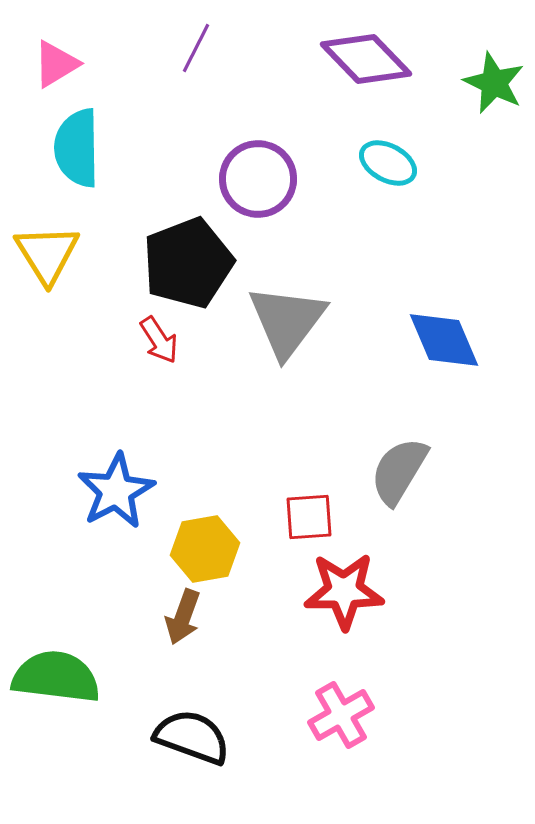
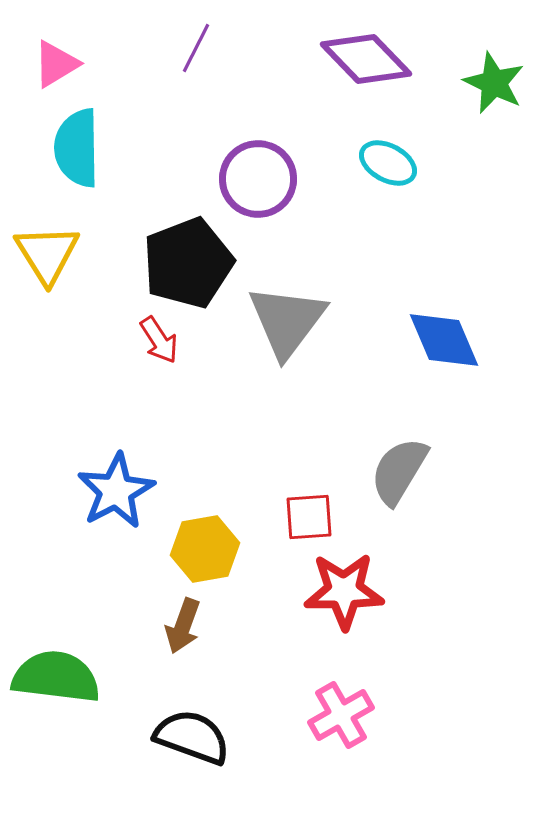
brown arrow: moved 9 px down
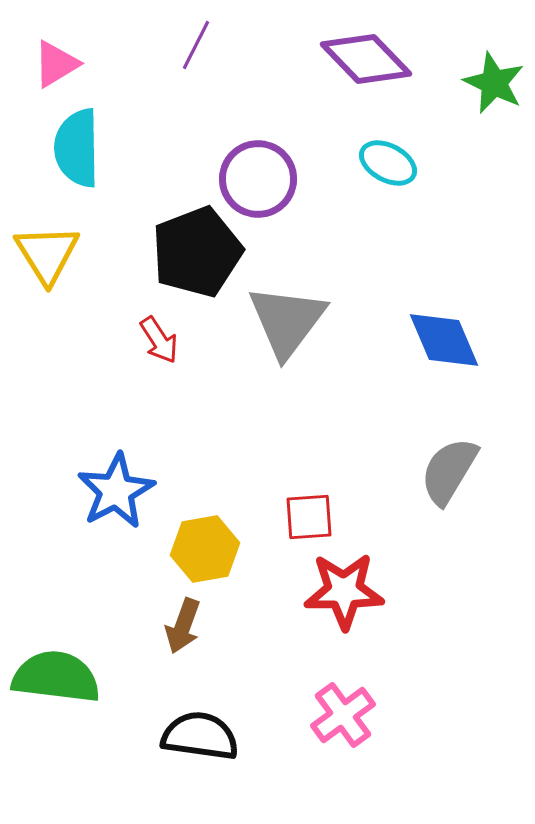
purple line: moved 3 px up
black pentagon: moved 9 px right, 11 px up
gray semicircle: moved 50 px right
pink cross: moved 2 px right; rotated 6 degrees counterclockwise
black semicircle: moved 8 px right, 1 px up; rotated 12 degrees counterclockwise
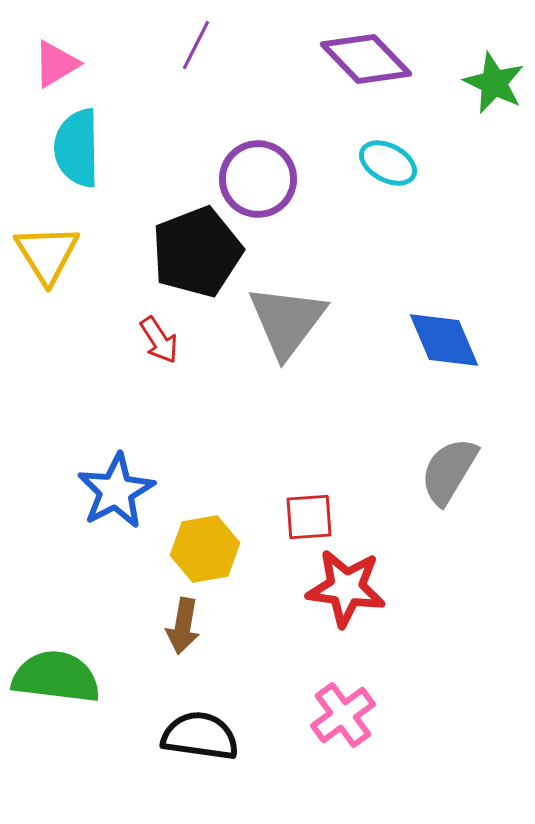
red star: moved 2 px right, 3 px up; rotated 8 degrees clockwise
brown arrow: rotated 10 degrees counterclockwise
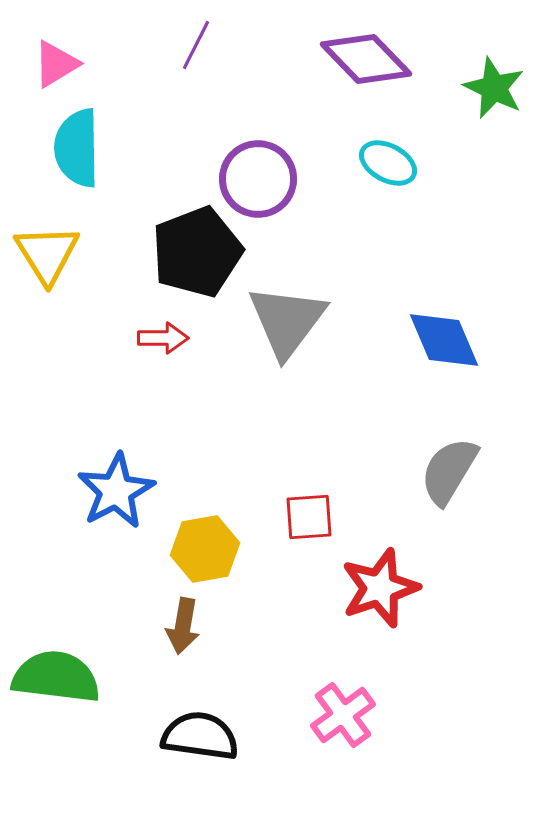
green star: moved 5 px down
red arrow: moved 4 px right, 2 px up; rotated 57 degrees counterclockwise
red star: moved 34 px right; rotated 26 degrees counterclockwise
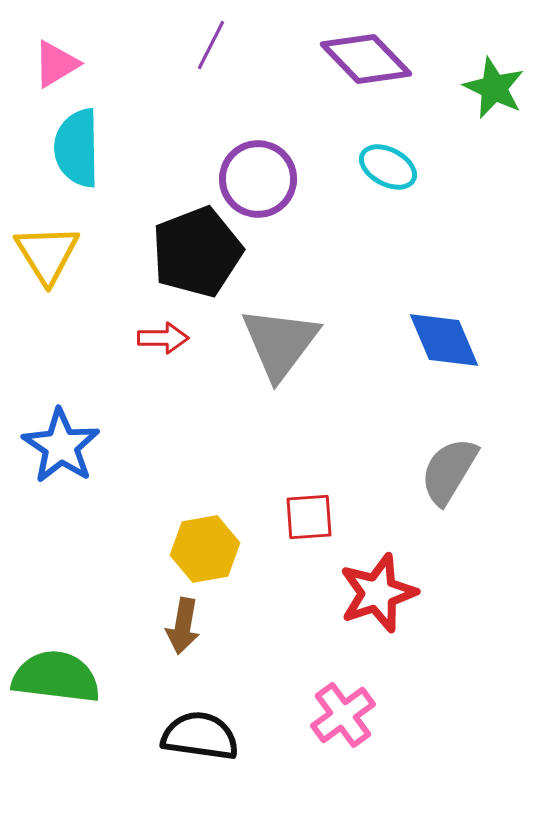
purple line: moved 15 px right
cyan ellipse: moved 4 px down
gray triangle: moved 7 px left, 22 px down
blue star: moved 55 px left, 45 px up; rotated 10 degrees counterclockwise
red star: moved 2 px left, 5 px down
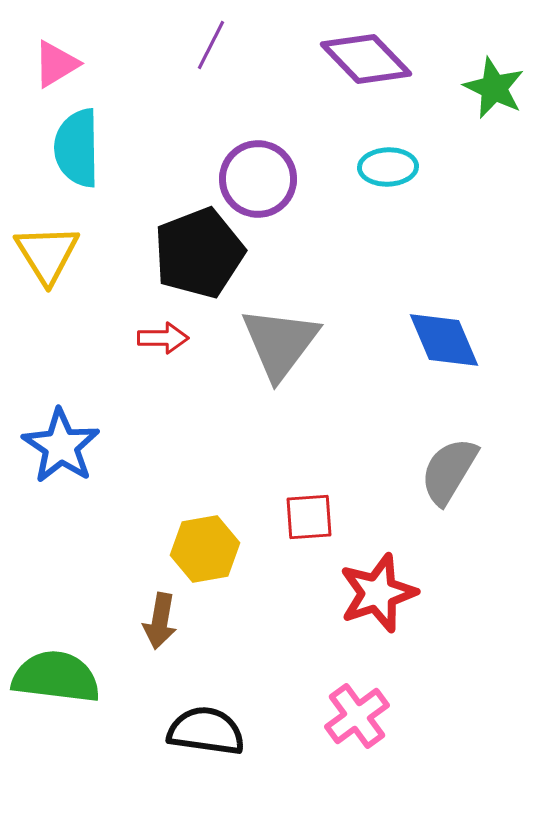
cyan ellipse: rotated 30 degrees counterclockwise
black pentagon: moved 2 px right, 1 px down
brown arrow: moved 23 px left, 5 px up
pink cross: moved 14 px right, 1 px down
black semicircle: moved 6 px right, 5 px up
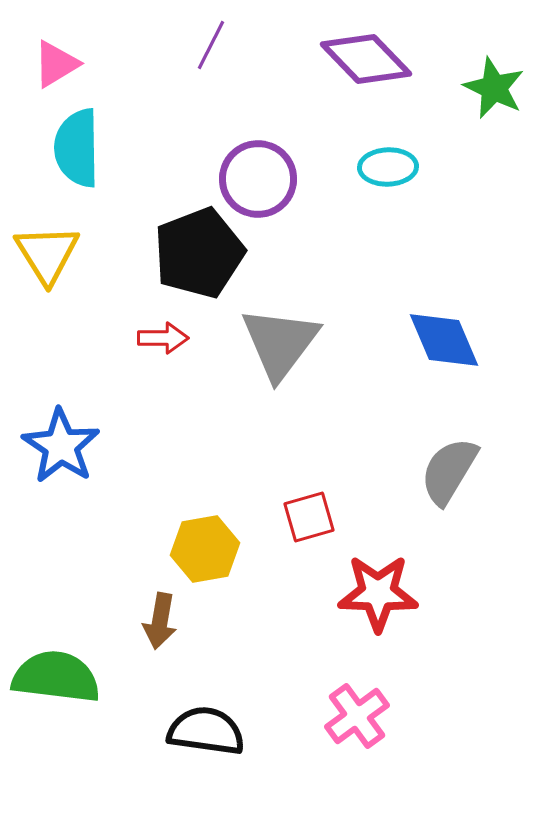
red square: rotated 12 degrees counterclockwise
red star: rotated 20 degrees clockwise
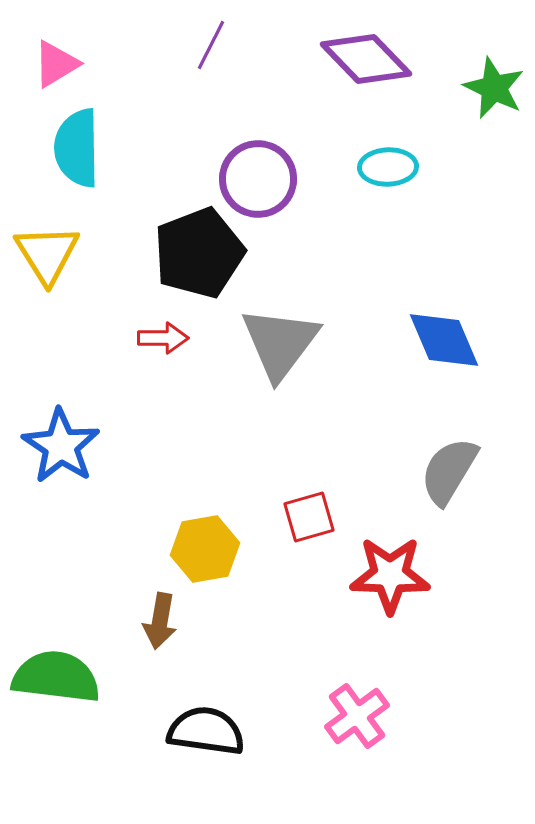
red star: moved 12 px right, 18 px up
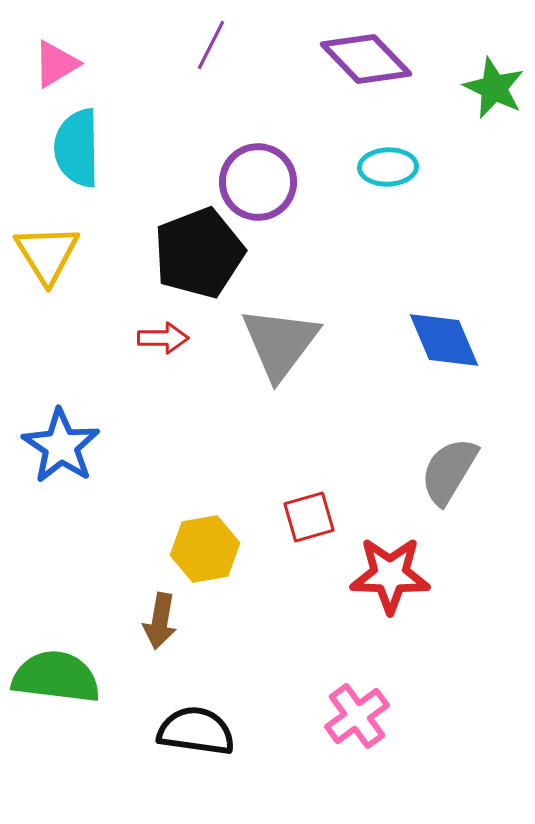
purple circle: moved 3 px down
black semicircle: moved 10 px left
